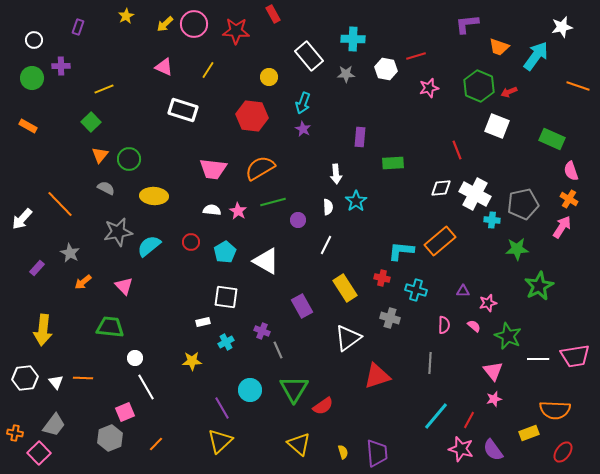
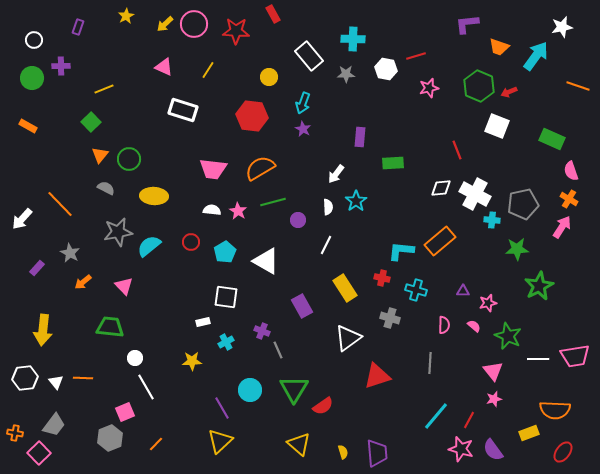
white arrow at (336, 174): rotated 42 degrees clockwise
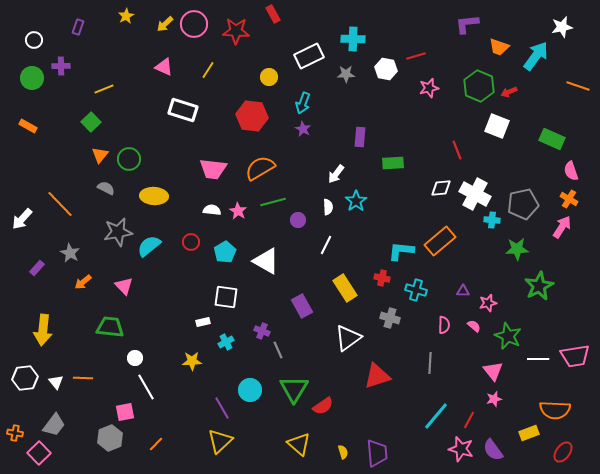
white rectangle at (309, 56): rotated 76 degrees counterclockwise
pink square at (125, 412): rotated 12 degrees clockwise
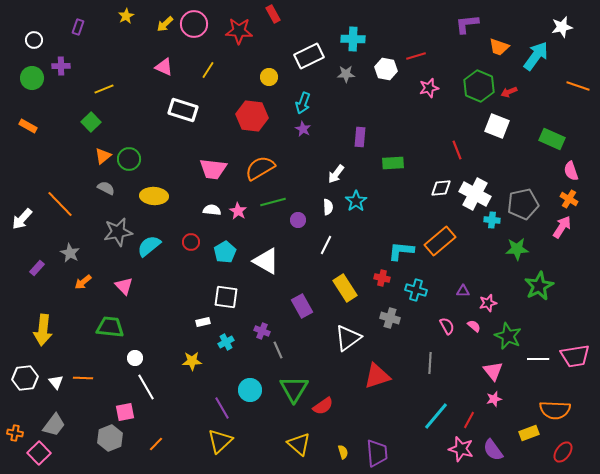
red star at (236, 31): moved 3 px right
orange triangle at (100, 155): moved 3 px right, 1 px down; rotated 12 degrees clockwise
pink semicircle at (444, 325): moved 3 px right, 1 px down; rotated 30 degrees counterclockwise
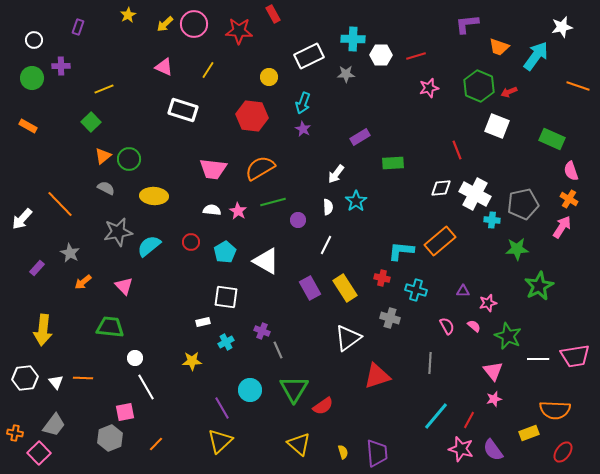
yellow star at (126, 16): moved 2 px right, 1 px up
white hexagon at (386, 69): moved 5 px left, 14 px up; rotated 10 degrees counterclockwise
purple rectangle at (360, 137): rotated 54 degrees clockwise
purple rectangle at (302, 306): moved 8 px right, 18 px up
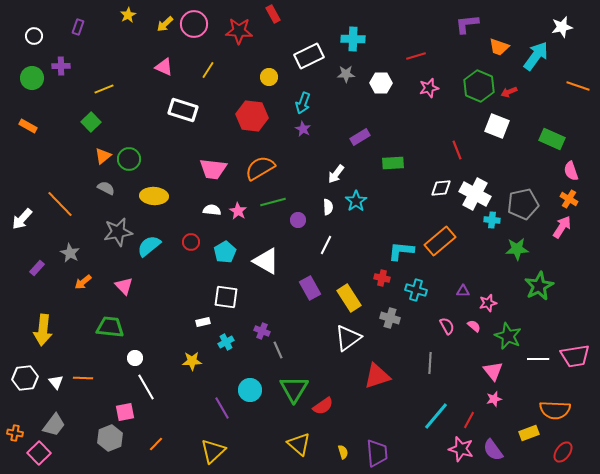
white circle at (34, 40): moved 4 px up
white hexagon at (381, 55): moved 28 px down
yellow rectangle at (345, 288): moved 4 px right, 10 px down
yellow triangle at (220, 441): moved 7 px left, 10 px down
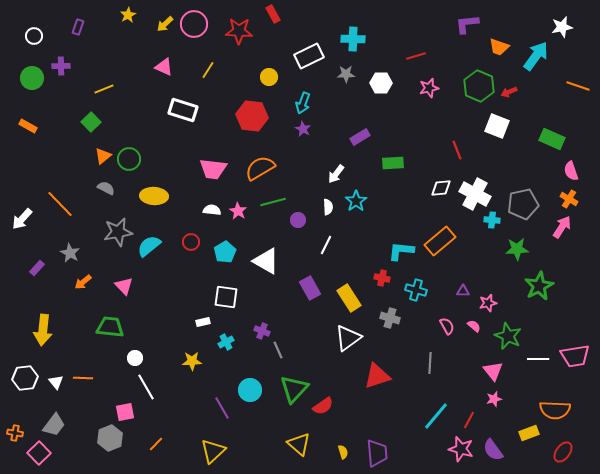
green triangle at (294, 389): rotated 12 degrees clockwise
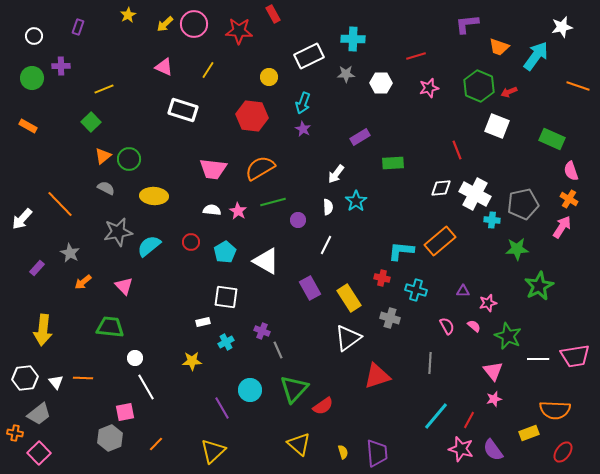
gray trapezoid at (54, 425): moved 15 px left, 11 px up; rotated 15 degrees clockwise
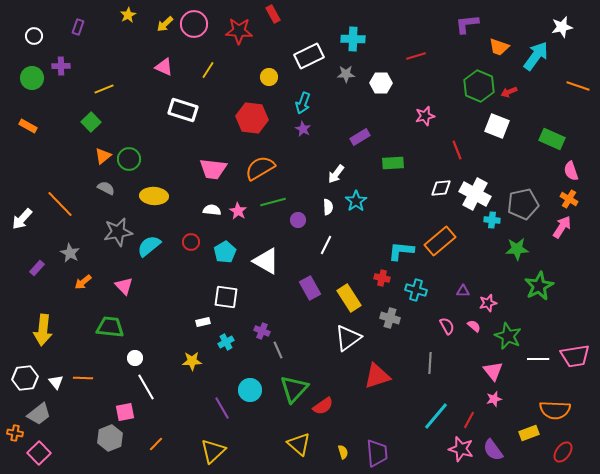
pink star at (429, 88): moved 4 px left, 28 px down
red hexagon at (252, 116): moved 2 px down
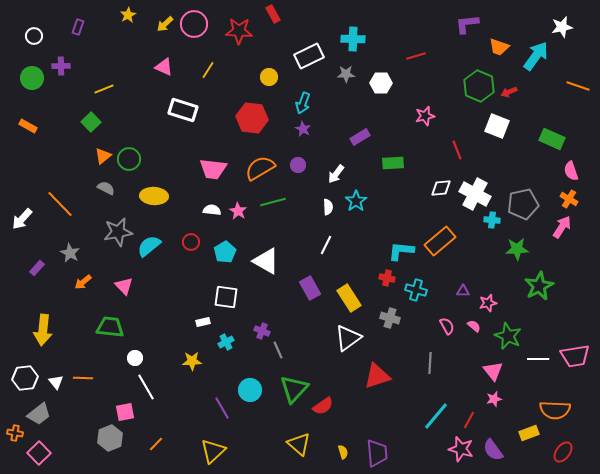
purple circle at (298, 220): moved 55 px up
red cross at (382, 278): moved 5 px right
